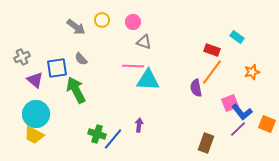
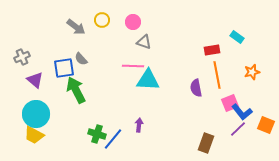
red rectangle: rotated 28 degrees counterclockwise
blue square: moved 7 px right
orange line: moved 5 px right, 3 px down; rotated 48 degrees counterclockwise
orange square: moved 1 px left, 1 px down
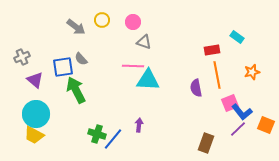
blue square: moved 1 px left, 1 px up
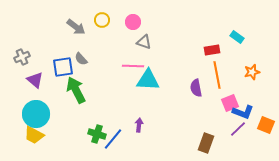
blue L-shape: moved 1 px right; rotated 30 degrees counterclockwise
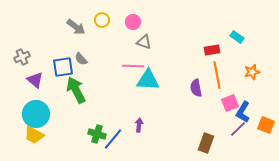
blue L-shape: rotated 100 degrees clockwise
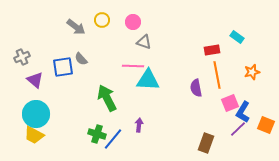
green arrow: moved 31 px right, 8 px down
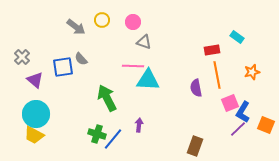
gray cross: rotated 21 degrees counterclockwise
brown rectangle: moved 11 px left, 3 px down
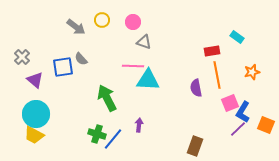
red rectangle: moved 1 px down
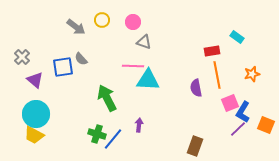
orange star: moved 2 px down
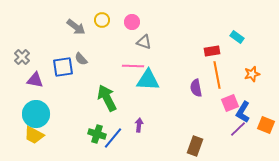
pink circle: moved 1 px left
purple triangle: rotated 30 degrees counterclockwise
blue line: moved 1 px up
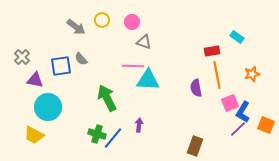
blue square: moved 2 px left, 1 px up
cyan circle: moved 12 px right, 7 px up
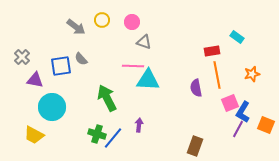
cyan circle: moved 4 px right
purple line: rotated 18 degrees counterclockwise
